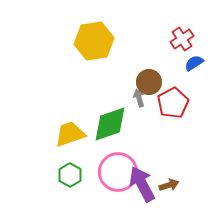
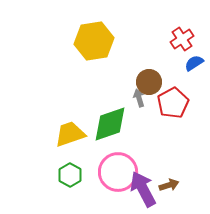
purple arrow: moved 1 px right, 5 px down
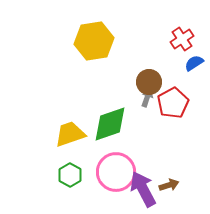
gray arrow: moved 8 px right; rotated 36 degrees clockwise
pink circle: moved 2 px left
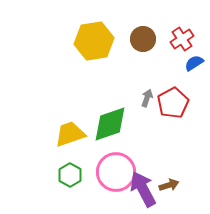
brown circle: moved 6 px left, 43 px up
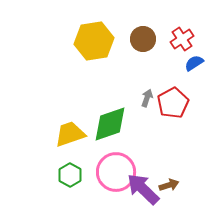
purple arrow: rotated 18 degrees counterclockwise
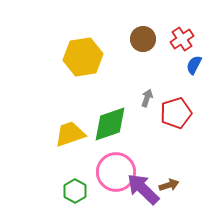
yellow hexagon: moved 11 px left, 16 px down
blue semicircle: moved 2 px down; rotated 30 degrees counterclockwise
red pentagon: moved 3 px right, 10 px down; rotated 12 degrees clockwise
green hexagon: moved 5 px right, 16 px down
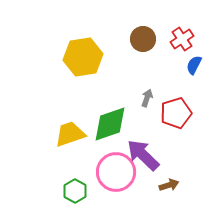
purple arrow: moved 34 px up
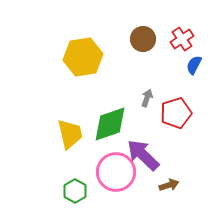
yellow trapezoid: rotated 96 degrees clockwise
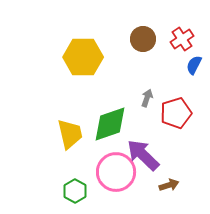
yellow hexagon: rotated 9 degrees clockwise
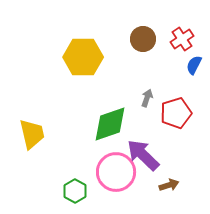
yellow trapezoid: moved 38 px left
